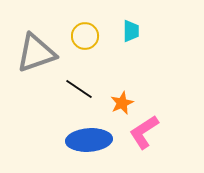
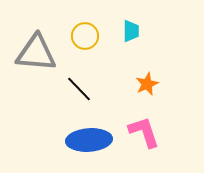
gray triangle: rotated 24 degrees clockwise
black line: rotated 12 degrees clockwise
orange star: moved 25 px right, 19 px up
pink L-shape: rotated 105 degrees clockwise
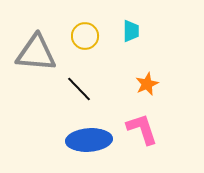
pink L-shape: moved 2 px left, 3 px up
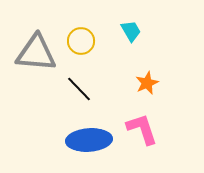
cyan trapezoid: rotated 30 degrees counterclockwise
yellow circle: moved 4 px left, 5 px down
orange star: moved 1 px up
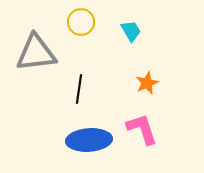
yellow circle: moved 19 px up
gray triangle: rotated 12 degrees counterclockwise
black line: rotated 52 degrees clockwise
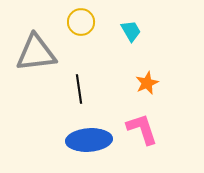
black line: rotated 16 degrees counterclockwise
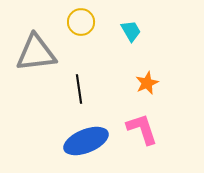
blue ellipse: moved 3 px left, 1 px down; rotated 18 degrees counterclockwise
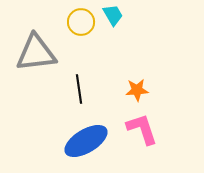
cyan trapezoid: moved 18 px left, 16 px up
orange star: moved 10 px left, 7 px down; rotated 20 degrees clockwise
blue ellipse: rotated 9 degrees counterclockwise
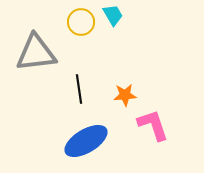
orange star: moved 12 px left, 5 px down
pink L-shape: moved 11 px right, 4 px up
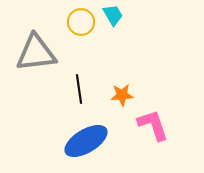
orange star: moved 3 px left
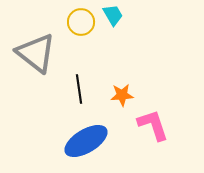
gray triangle: rotated 45 degrees clockwise
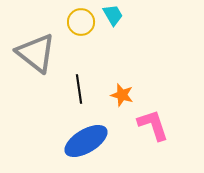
orange star: rotated 20 degrees clockwise
